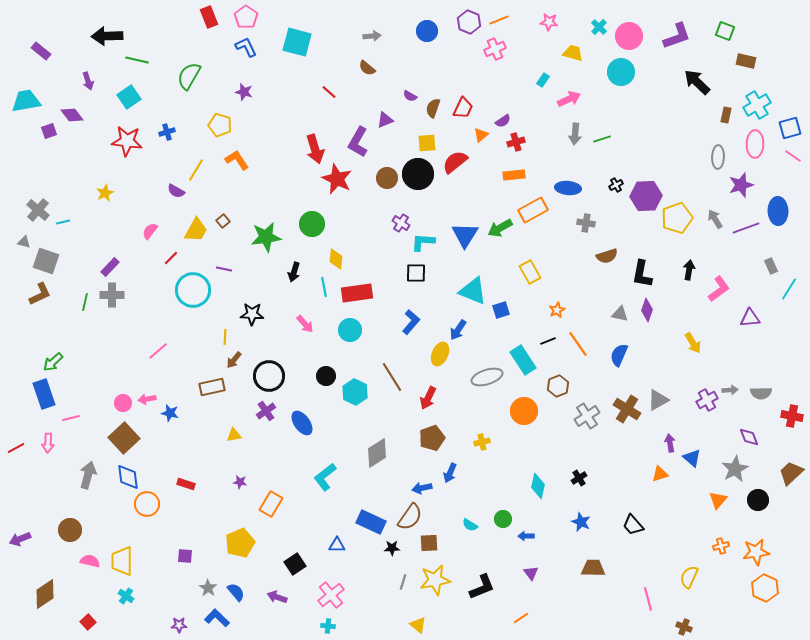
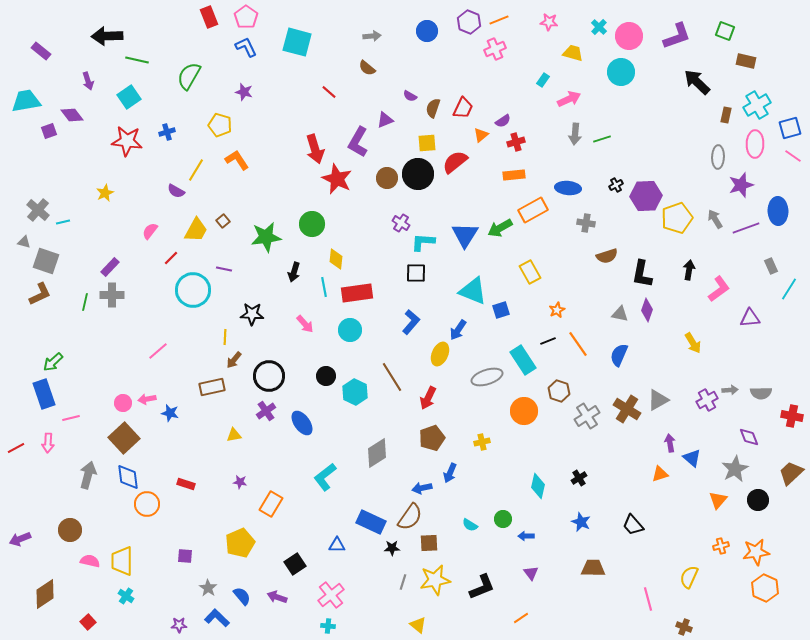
brown hexagon at (558, 386): moved 1 px right, 5 px down; rotated 20 degrees counterclockwise
blue semicircle at (236, 592): moved 6 px right, 4 px down
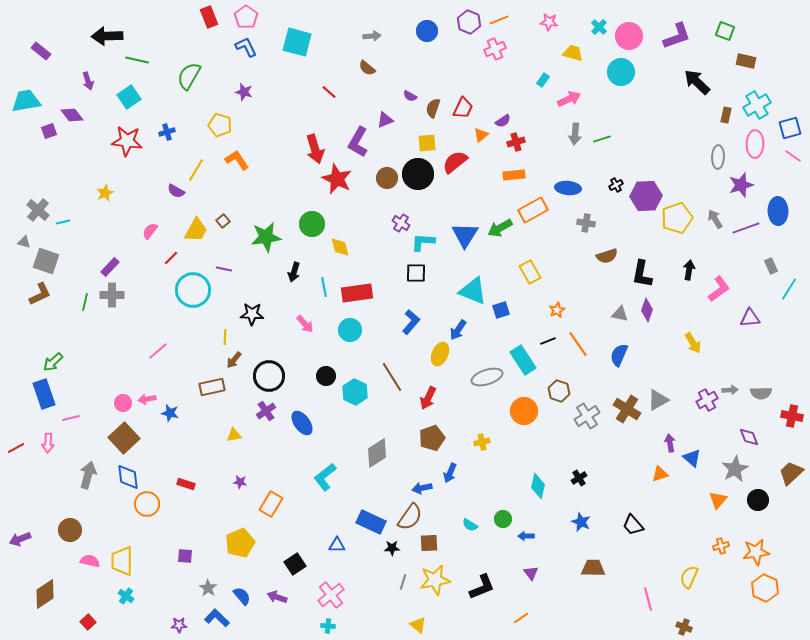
yellow diamond at (336, 259): moved 4 px right, 12 px up; rotated 20 degrees counterclockwise
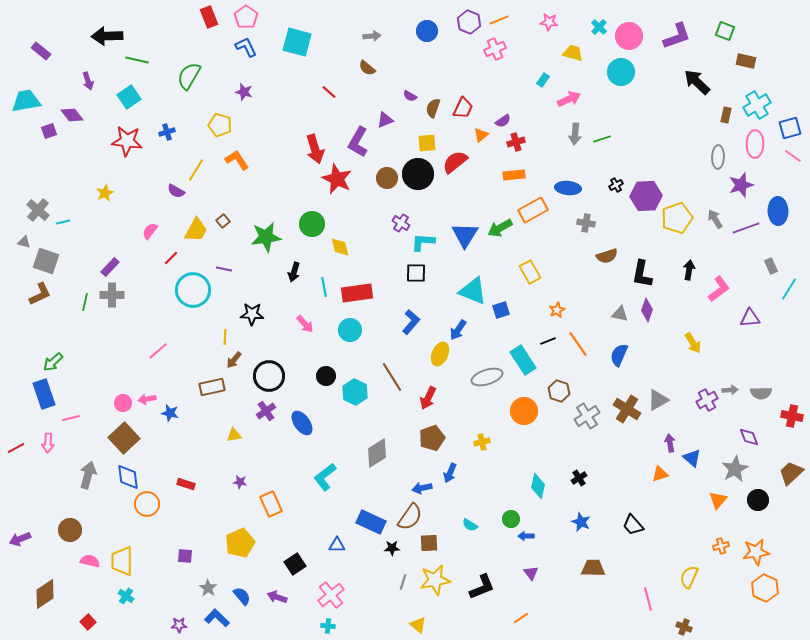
orange rectangle at (271, 504): rotated 55 degrees counterclockwise
green circle at (503, 519): moved 8 px right
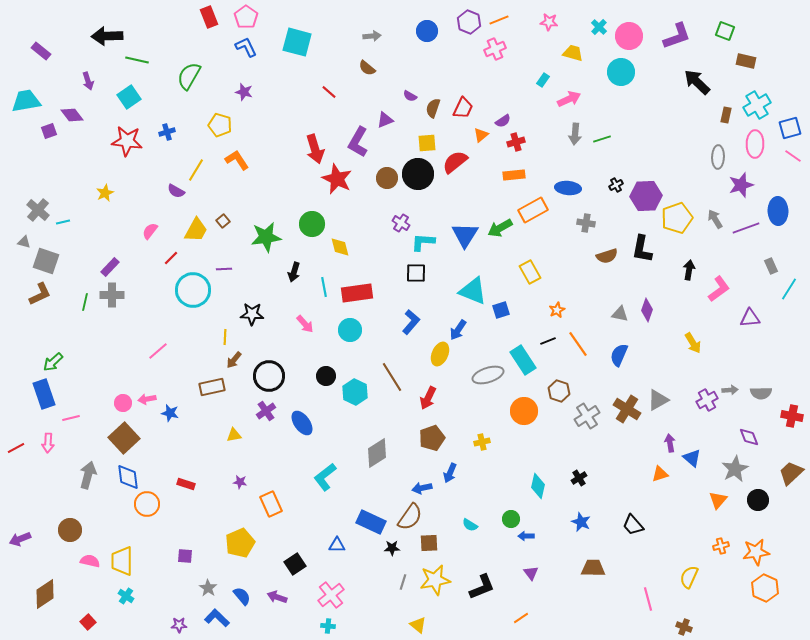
purple line at (224, 269): rotated 14 degrees counterclockwise
black L-shape at (642, 274): moved 25 px up
gray ellipse at (487, 377): moved 1 px right, 2 px up
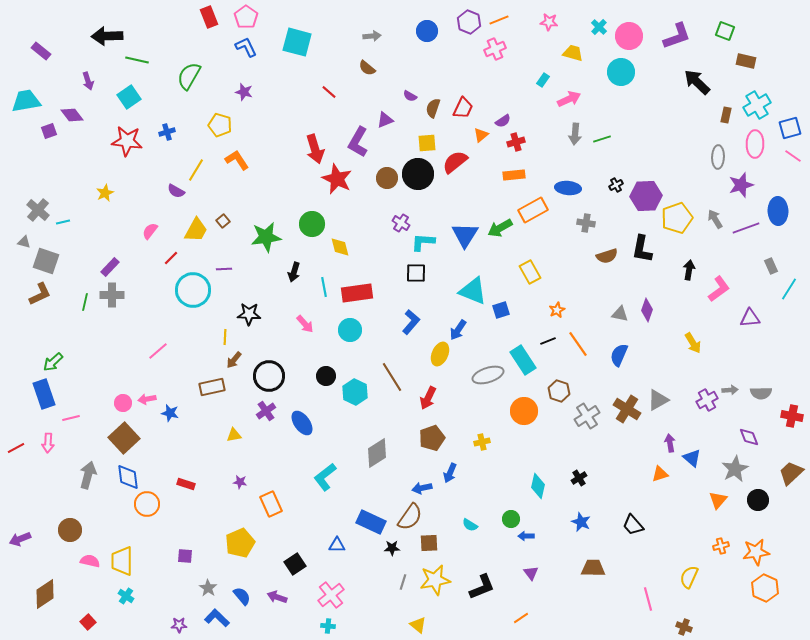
black star at (252, 314): moved 3 px left
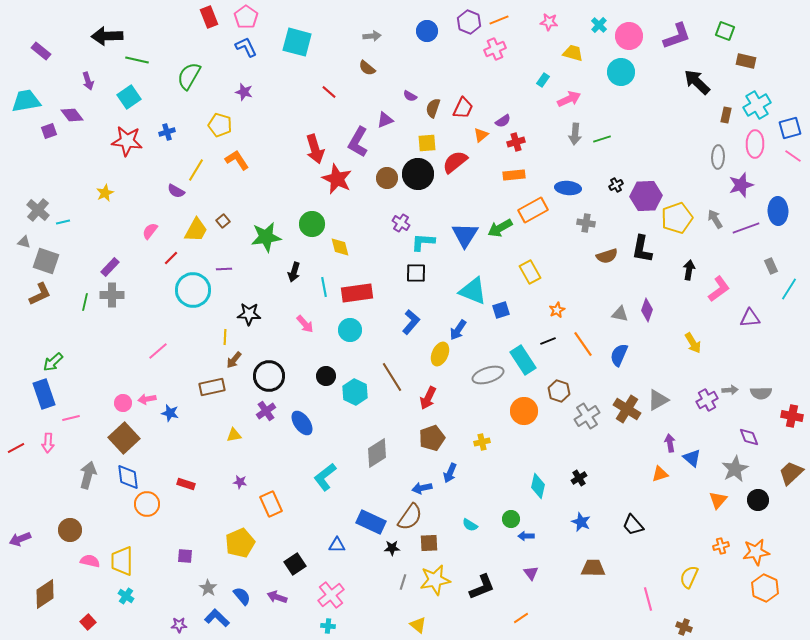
cyan cross at (599, 27): moved 2 px up
orange line at (578, 344): moved 5 px right
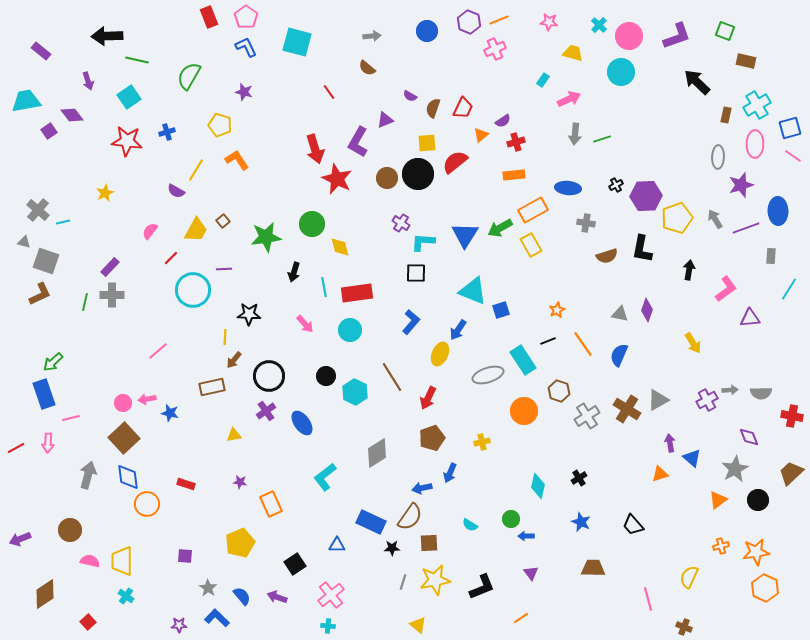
red line at (329, 92): rotated 14 degrees clockwise
purple square at (49, 131): rotated 14 degrees counterclockwise
gray rectangle at (771, 266): moved 10 px up; rotated 28 degrees clockwise
yellow rectangle at (530, 272): moved 1 px right, 27 px up
pink L-shape at (719, 289): moved 7 px right
orange triangle at (718, 500): rotated 12 degrees clockwise
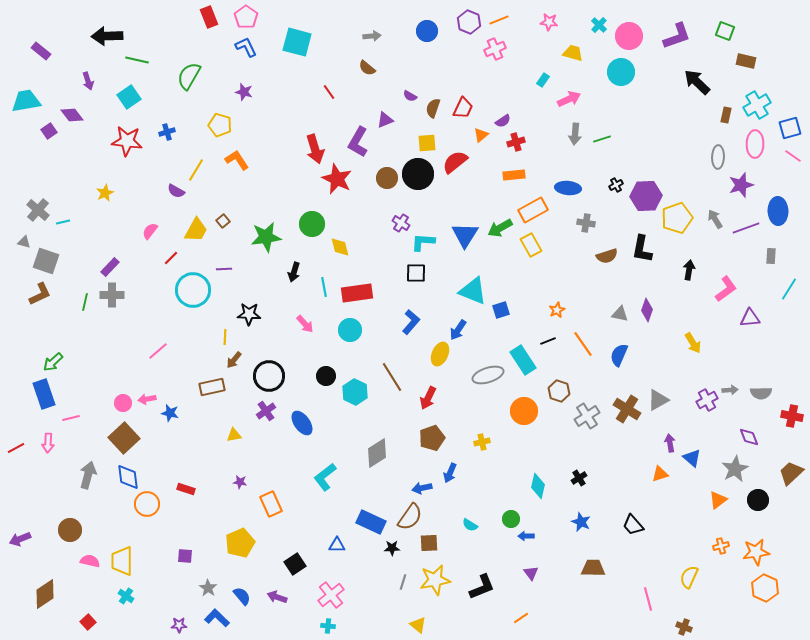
red rectangle at (186, 484): moved 5 px down
